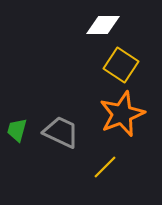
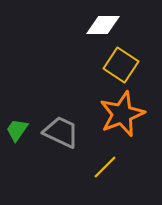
green trapezoid: rotated 20 degrees clockwise
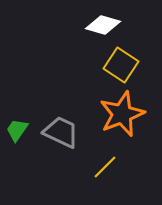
white diamond: rotated 16 degrees clockwise
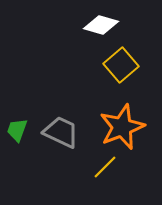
white diamond: moved 2 px left
yellow square: rotated 16 degrees clockwise
orange star: moved 13 px down
green trapezoid: rotated 15 degrees counterclockwise
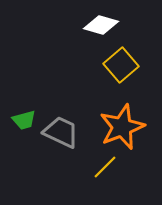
green trapezoid: moved 7 px right, 10 px up; rotated 125 degrees counterclockwise
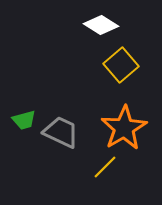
white diamond: rotated 16 degrees clockwise
orange star: moved 2 px right, 1 px down; rotated 9 degrees counterclockwise
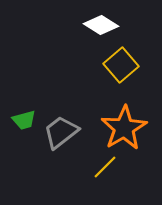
gray trapezoid: rotated 63 degrees counterclockwise
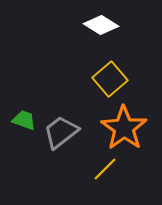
yellow square: moved 11 px left, 14 px down
green trapezoid: rotated 145 degrees counterclockwise
orange star: rotated 6 degrees counterclockwise
yellow line: moved 2 px down
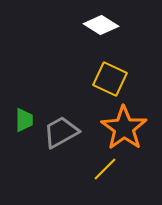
yellow square: rotated 24 degrees counterclockwise
green trapezoid: rotated 70 degrees clockwise
gray trapezoid: rotated 9 degrees clockwise
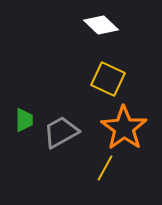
white diamond: rotated 12 degrees clockwise
yellow square: moved 2 px left
yellow line: moved 1 px up; rotated 16 degrees counterclockwise
